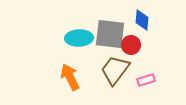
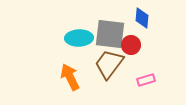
blue diamond: moved 2 px up
brown trapezoid: moved 6 px left, 6 px up
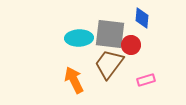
orange arrow: moved 4 px right, 3 px down
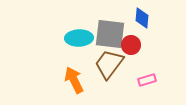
pink rectangle: moved 1 px right
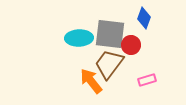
blue diamond: moved 2 px right; rotated 15 degrees clockwise
orange arrow: moved 17 px right, 1 px down; rotated 12 degrees counterclockwise
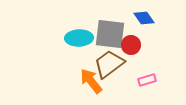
blue diamond: rotated 55 degrees counterclockwise
brown trapezoid: rotated 16 degrees clockwise
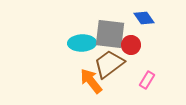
cyan ellipse: moved 3 px right, 5 px down
pink rectangle: rotated 42 degrees counterclockwise
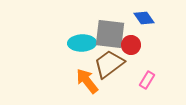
orange arrow: moved 4 px left
